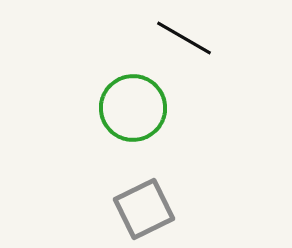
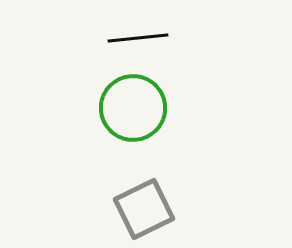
black line: moved 46 px left; rotated 36 degrees counterclockwise
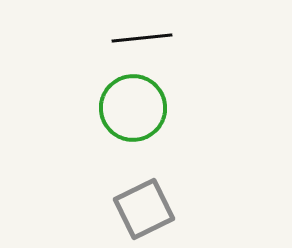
black line: moved 4 px right
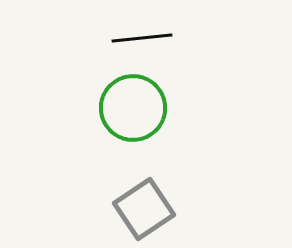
gray square: rotated 8 degrees counterclockwise
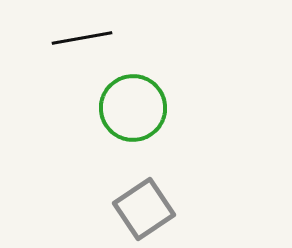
black line: moved 60 px left; rotated 4 degrees counterclockwise
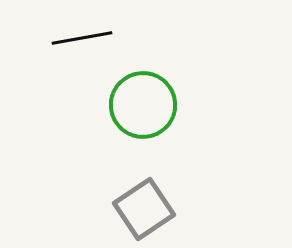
green circle: moved 10 px right, 3 px up
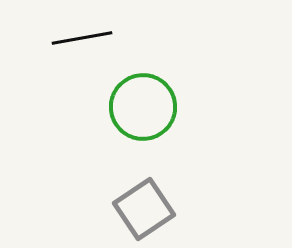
green circle: moved 2 px down
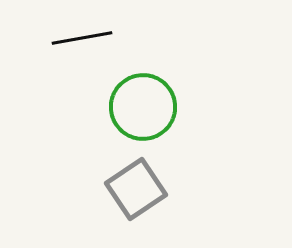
gray square: moved 8 px left, 20 px up
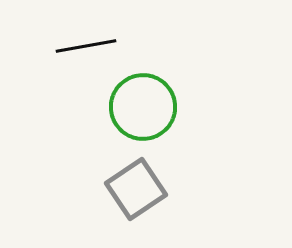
black line: moved 4 px right, 8 px down
